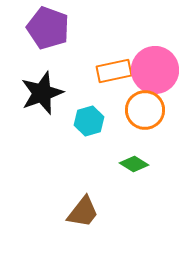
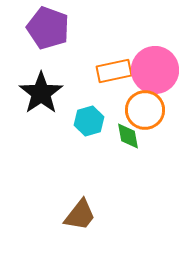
black star: moved 1 px left; rotated 15 degrees counterclockwise
green diamond: moved 6 px left, 28 px up; rotated 48 degrees clockwise
brown trapezoid: moved 3 px left, 3 px down
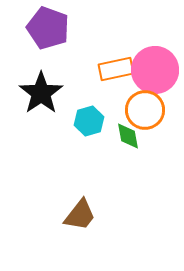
orange rectangle: moved 2 px right, 2 px up
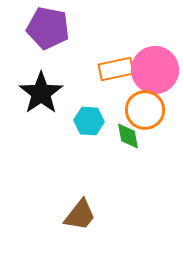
purple pentagon: rotated 9 degrees counterclockwise
cyan hexagon: rotated 20 degrees clockwise
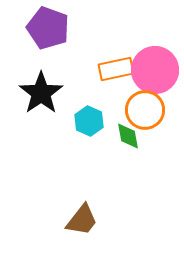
purple pentagon: rotated 9 degrees clockwise
cyan hexagon: rotated 20 degrees clockwise
brown trapezoid: moved 2 px right, 5 px down
